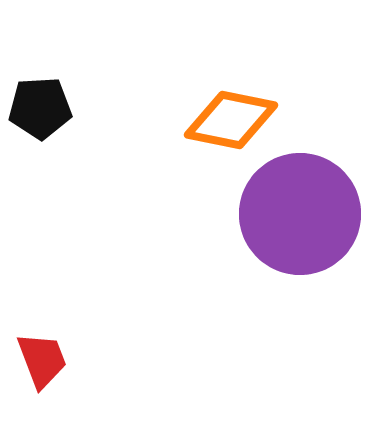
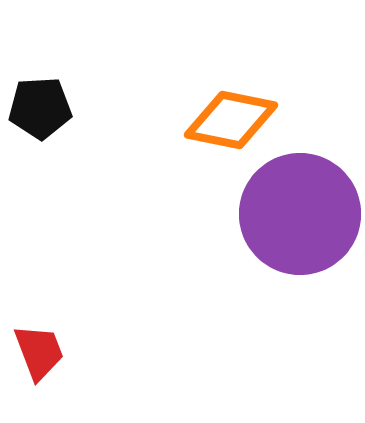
red trapezoid: moved 3 px left, 8 px up
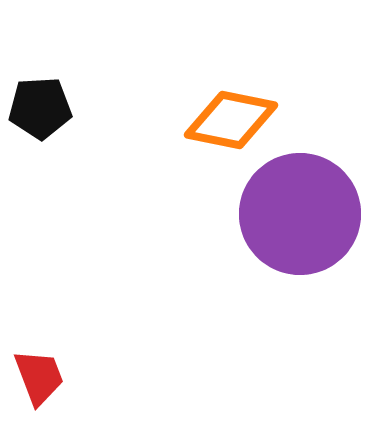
red trapezoid: moved 25 px down
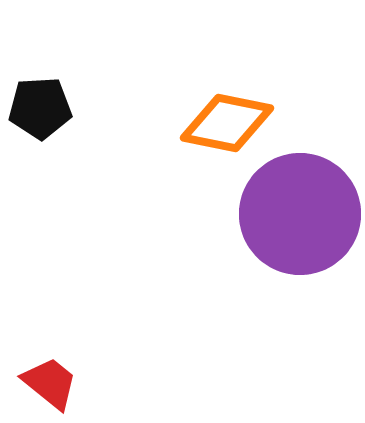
orange diamond: moved 4 px left, 3 px down
red trapezoid: moved 11 px right, 6 px down; rotated 30 degrees counterclockwise
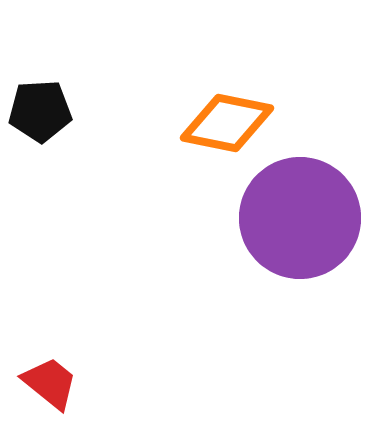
black pentagon: moved 3 px down
purple circle: moved 4 px down
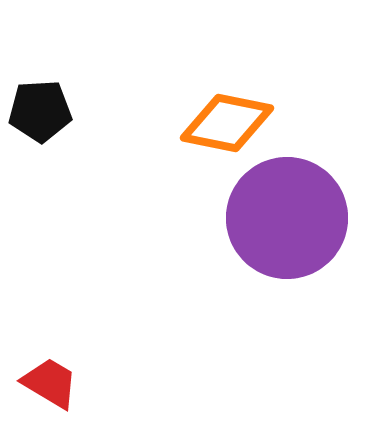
purple circle: moved 13 px left
red trapezoid: rotated 8 degrees counterclockwise
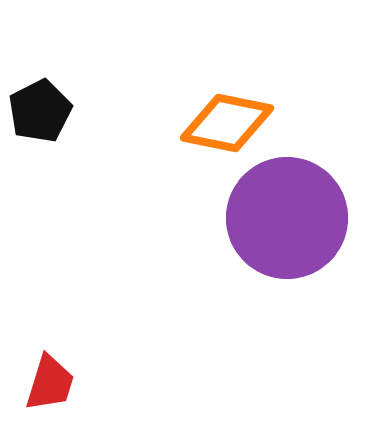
black pentagon: rotated 24 degrees counterclockwise
red trapezoid: rotated 76 degrees clockwise
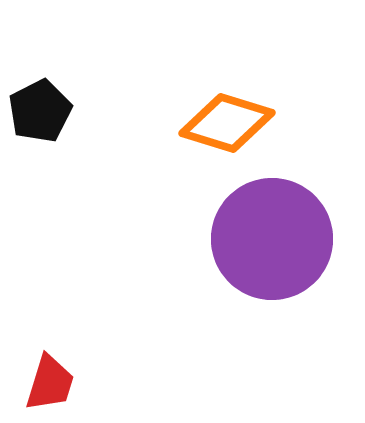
orange diamond: rotated 6 degrees clockwise
purple circle: moved 15 px left, 21 px down
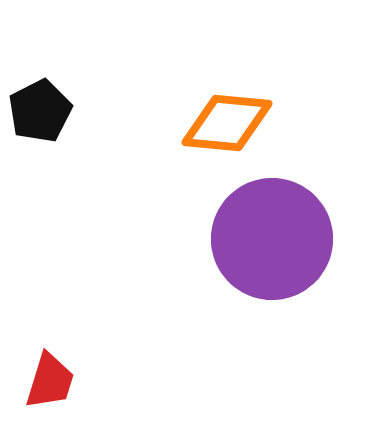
orange diamond: rotated 12 degrees counterclockwise
red trapezoid: moved 2 px up
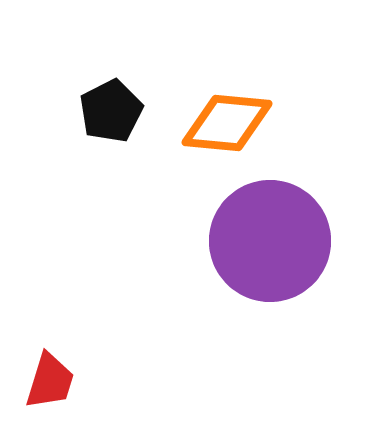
black pentagon: moved 71 px right
purple circle: moved 2 px left, 2 px down
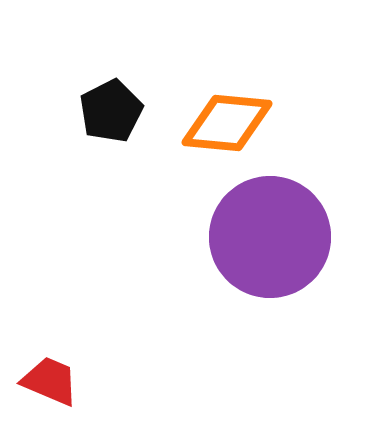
purple circle: moved 4 px up
red trapezoid: rotated 84 degrees counterclockwise
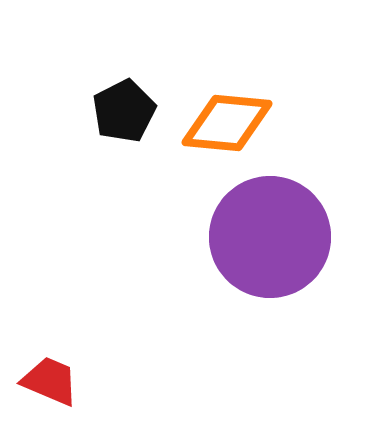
black pentagon: moved 13 px right
